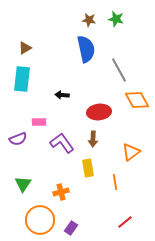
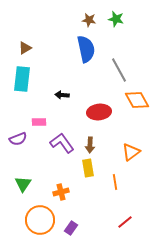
brown arrow: moved 3 px left, 6 px down
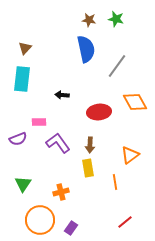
brown triangle: rotated 16 degrees counterclockwise
gray line: moved 2 px left, 4 px up; rotated 65 degrees clockwise
orange diamond: moved 2 px left, 2 px down
purple L-shape: moved 4 px left
orange triangle: moved 1 px left, 3 px down
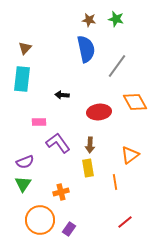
purple semicircle: moved 7 px right, 23 px down
purple rectangle: moved 2 px left, 1 px down
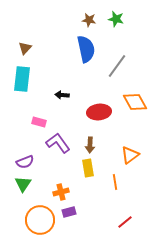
pink rectangle: rotated 16 degrees clockwise
purple rectangle: moved 17 px up; rotated 40 degrees clockwise
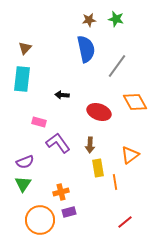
brown star: rotated 16 degrees counterclockwise
red ellipse: rotated 25 degrees clockwise
yellow rectangle: moved 10 px right
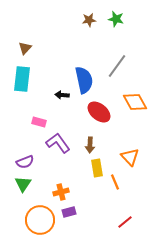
blue semicircle: moved 2 px left, 31 px down
red ellipse: rotated 20 degrees clockwise
orange triangle: moved 2 px down; rotated 36 degrees counterclockwise
yellow rectangle: moved 1 px left
orange line: rotated 14 degrees counterclockwise
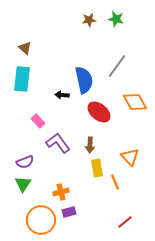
brown triangle: rotated 32 degrees counterclockwise
pink rectangle: moved 1 px left, 1 px up; rotated 32 degrees clockwise
orange circle: moved 1 px right
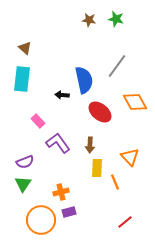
brown star: rotated 16 degrees clockwise
red ellipse: moved 1 px right
yellow rectangle: rotated 12 degrees clockwise
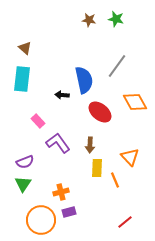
orange line: moved 2 px up
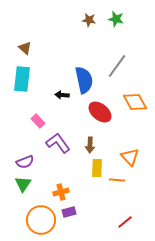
orange line: moved 2 px right; rotated 63 degrees counterclockwise
